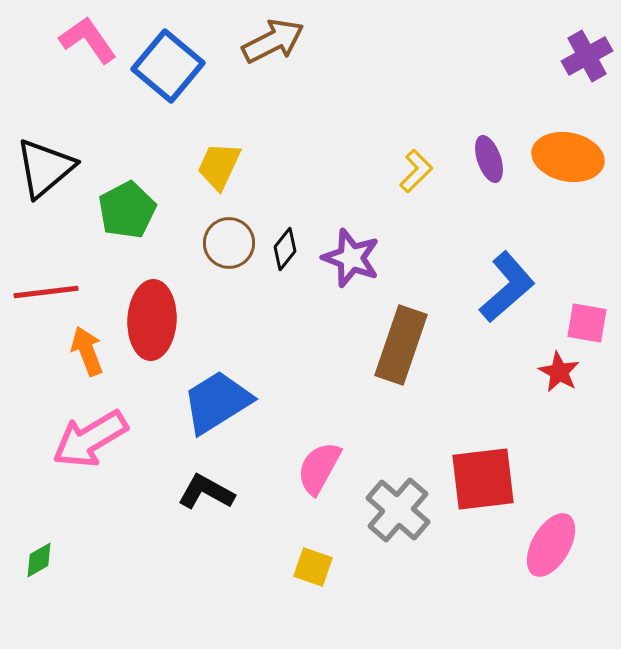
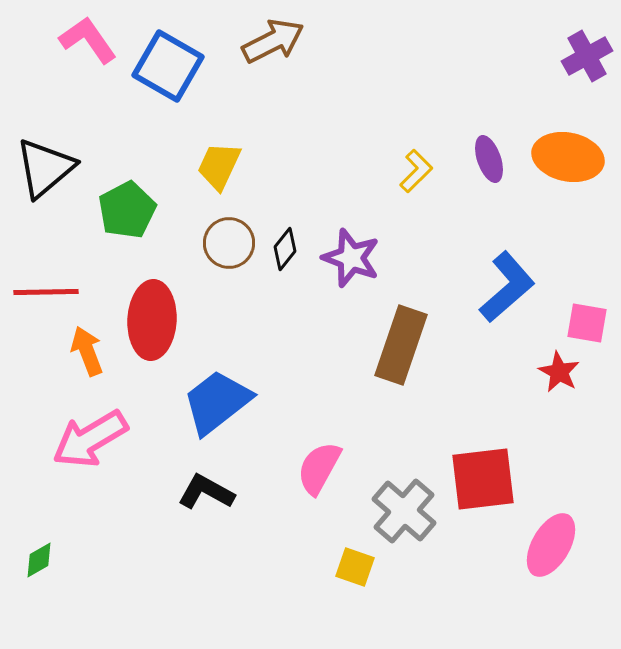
blue square: rotated 10 degrees counterclockwise
red line: rotated 6 degrees clockwise
blue trapezoid: rotated 6 degrees counterclockwise
gray cross: moved 6 px right, 1 px down
yellow square: moved 42 px right
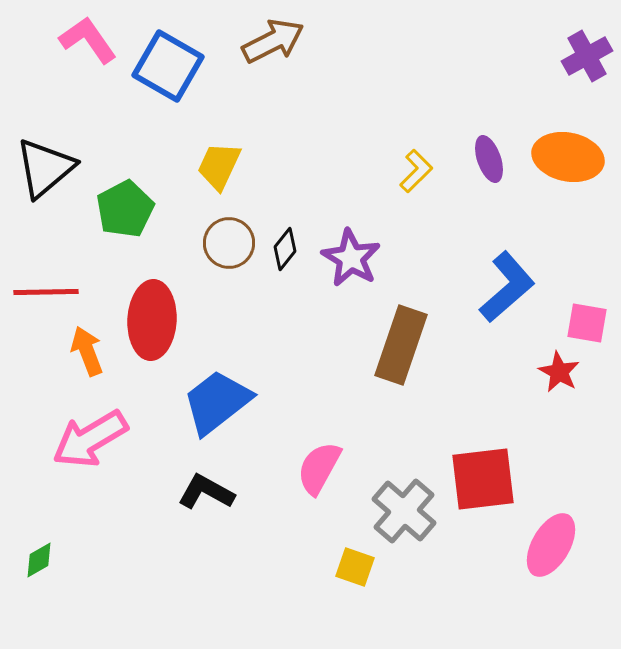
green pentagon: moved 2 px left, 1 px up
purple star: rotated 10 degrees clockwise
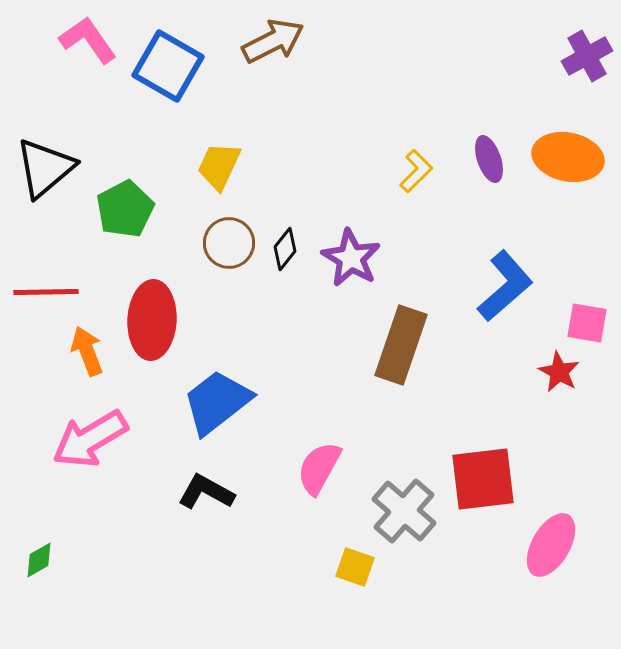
blue L-shape: moved 2 px left, 1 px up
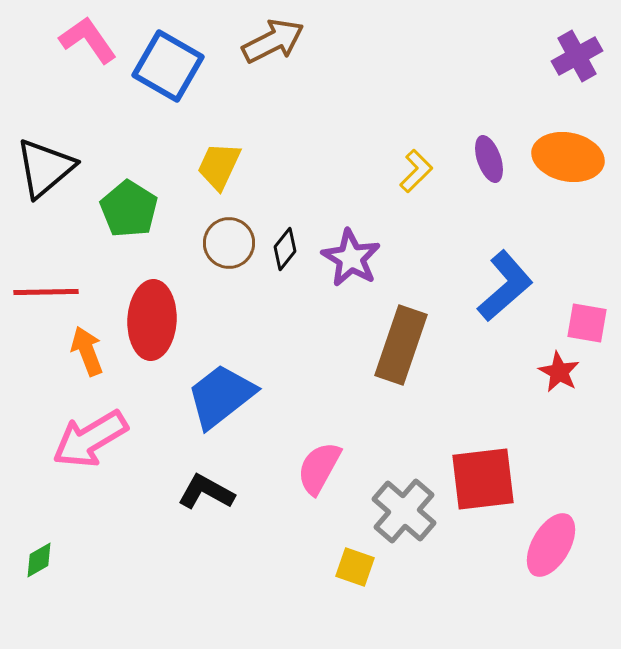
purple cross: moved 10 px left
green pentagon: moved 4 px right; rotated 12 degrees counterclockwise
blue trapezoid: moved 4 px right, 6 px up
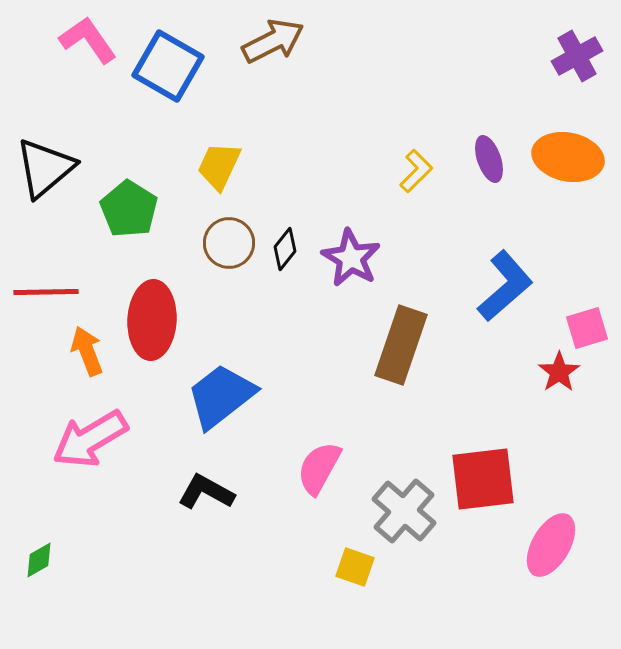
pink square: moved 5 px down; rotated 27 degrees counterclockwise
red star: rotated 9 degrees clockwise
